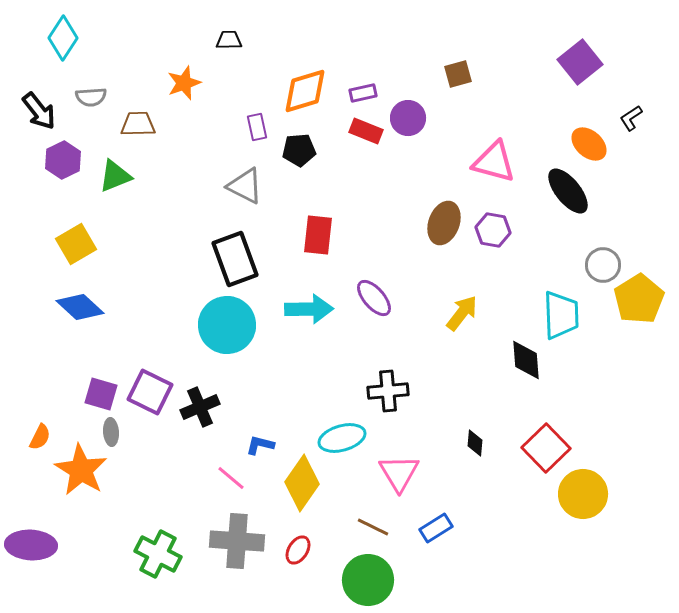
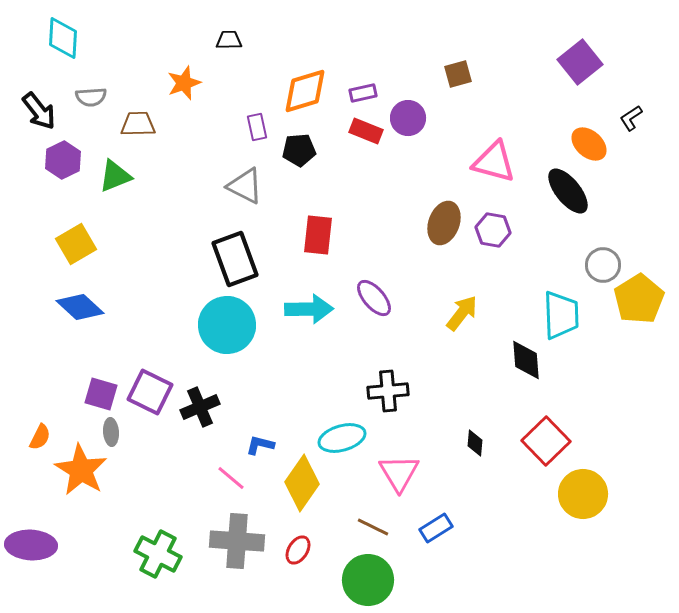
cyan diamond at (63, 38): rotated 30 degrees counterclockwise
red square at (546, 448): moved 7 px up
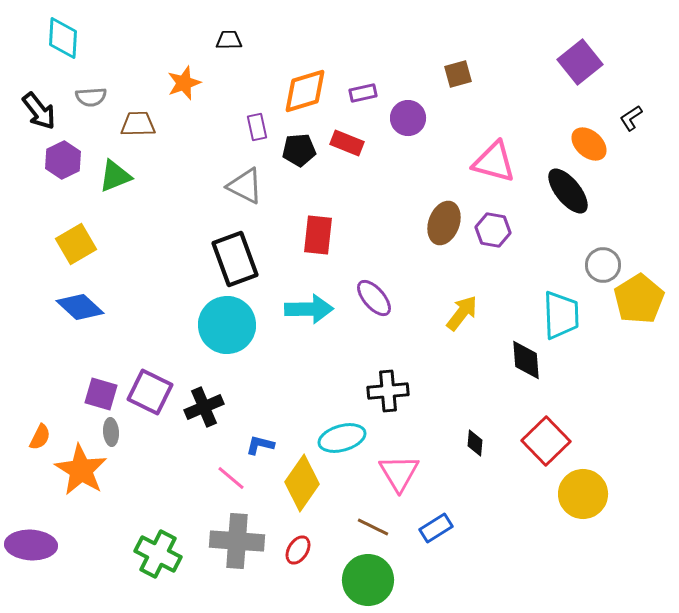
red rectangle at (366, 131): moved 19 px left, 12 px down
black cross at (200, 407): moved 4 px right
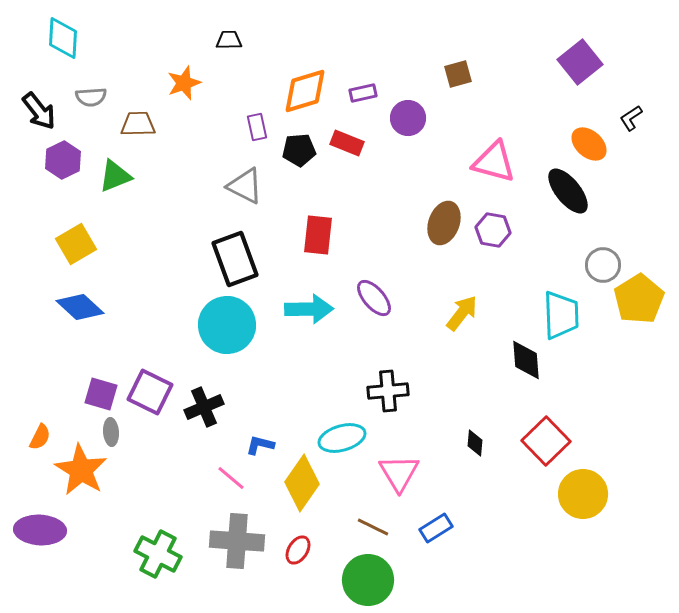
purple ellipse at (31, 545): moved 9 px right, 15 px up
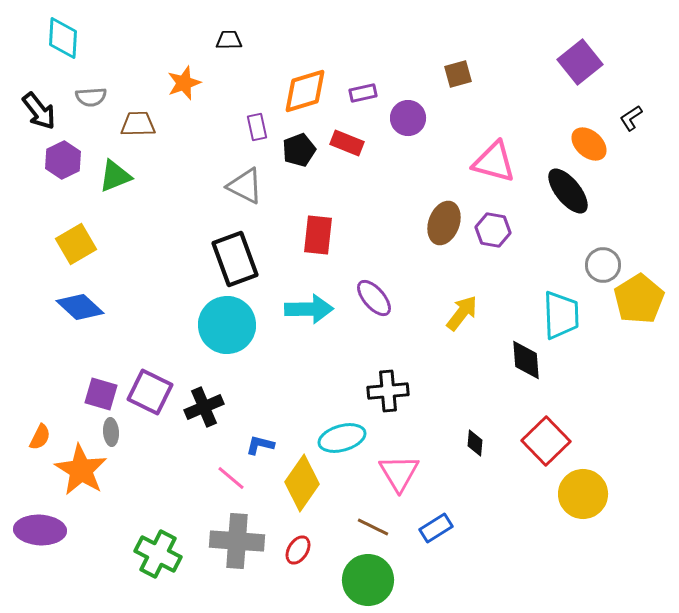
black pentagon at (299, 150): rotated 16 degrees counterclockwise
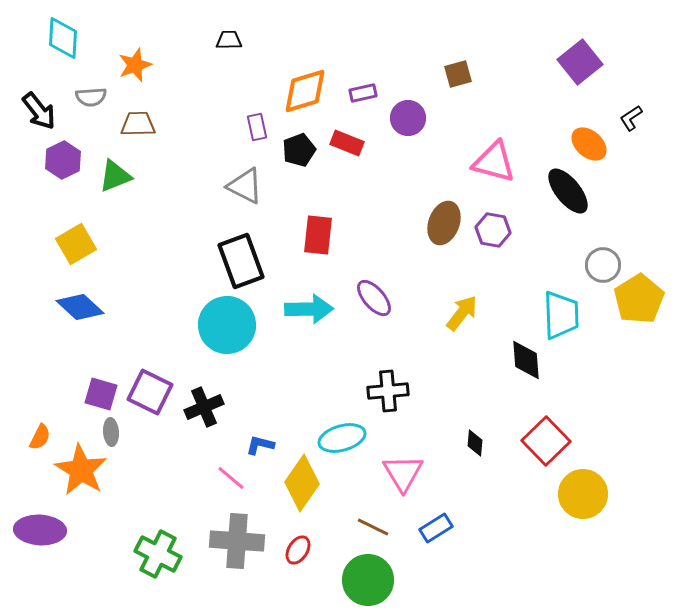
orange star at (184, 83): moved 49 px left, 18 px up
black rectangle at (235, 259): moved 6 px right, 2 px down
pink triangle at (399, 473): moved 4 px right
